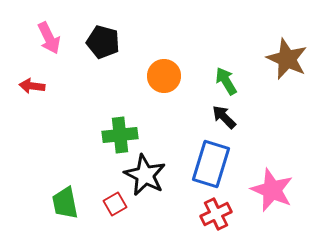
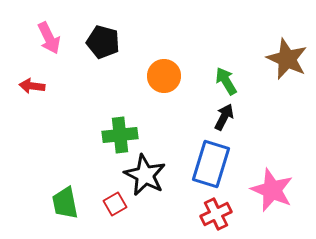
black arrow: rotated 72 degrees clockwise
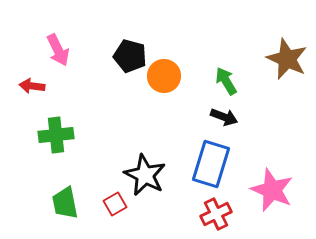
pink arrow: moved 9 px right, 12 px down
black pentagon: moved 27 px right, 14 px down
black arrow: rotated 84 degrees clockwise
green cross: moved 64 px left
